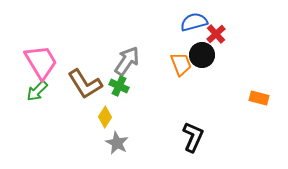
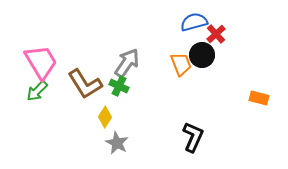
gray arrow: moved 2 px down
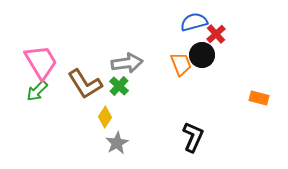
gray arrow: rotated 48 degrees clockwise
green cross: rotated 18 degrees clockwise
gray star: rotated 15 degrees clockwise
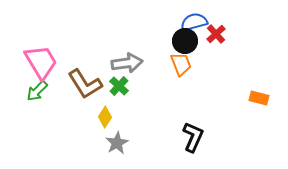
black circle: moved 17 px left, 14 px up
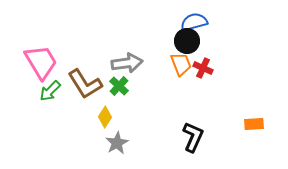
red cross: moved 13 px left, 34 px down; rotated 24 degrees counterclockwise
black circle: moved 2 px right
green arrow: moved 13 px right
orange rectangle: moved 5 px left, 26 px down; rotated 18 degrees counterclockwise
